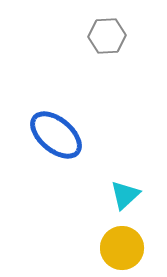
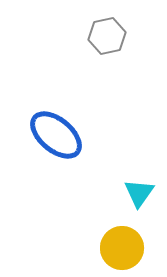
gray hexagon: rotated 9 degrees counterclockwise
cyan triangle: moved 14 px right, 2 px up; rotated 12 degrees counterclockwise
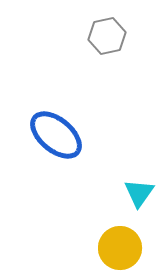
yellow circle: moved 2 px left
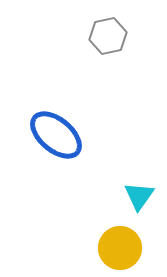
gray hexagon: moved 1 px right
cyan triangle: moved 3 px down
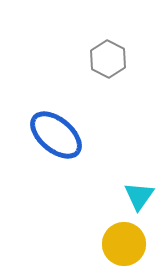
gray hexagon: moved 23 px down; rotated 21 degrees counterclockwise
yellow circle: moved 4 px right, 4 px up
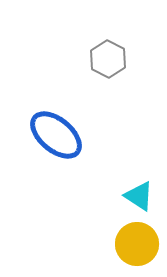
cyan triangle: rotated 32 degrees counterclockwise
yellow circle: moved 13 px right
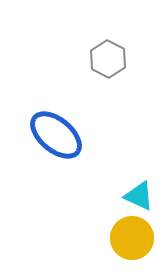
cyan triangle: rotated 8 degrees counterclockwise
yellow circle: moved 5 px left, 6 px up
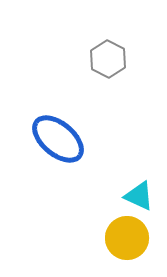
blue ellipse: moved 2 px right, 4 px down
yellow circle: moved 5 px left
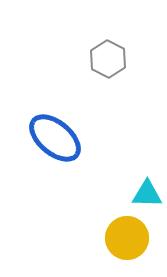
blue ellipse: moved 3 px left, 1 px up
cyan triangle: moved 8 px right, 2 px up; rotated 24 degrees counterclockwise
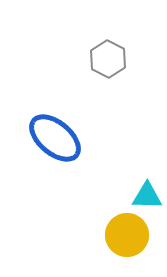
cyan triangle: moved 2 px down
yellow circle: moved 3 px up
